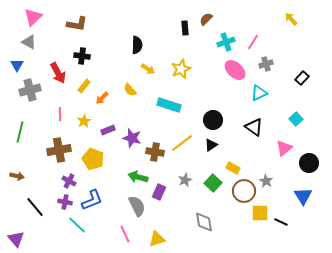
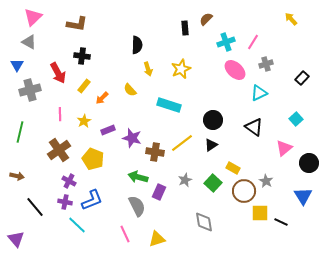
yellow arrow at (148, 69): rotated 40 degrees clockwise
brown cross at (59, 150): rotated 25 degrees counterclockwise
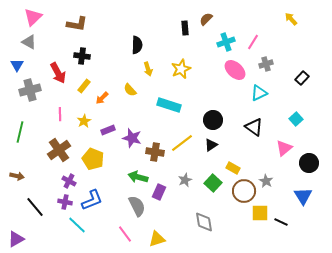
pink line at (125, 234): rotated 12 degrees counterclockwise
purple triangle at (16, 239): rotated 42 degrees clockwise
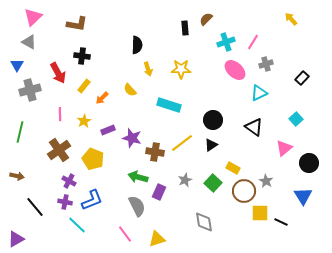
yellow star at (181, 69): rotated 24 degrees clockwise
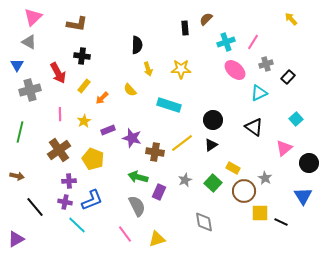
black rectangle at (302, 78): moved 14 px left, 1 px up
purple cross at (69, 181): rotated 32 degrees counterclockwise
gray star at (266, 181): moved 1 px left, 3 px up
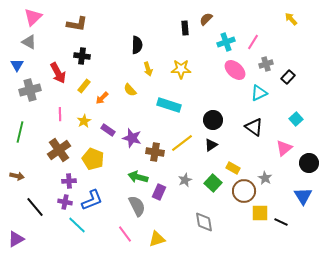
purple rectangle at (108, 130): rotated 56 degrees clockwise
